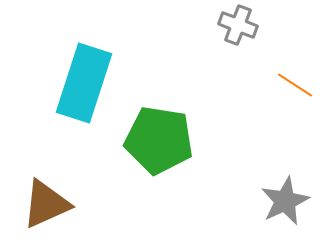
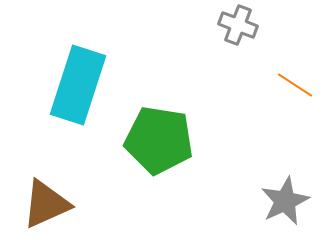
cyan rectangle: moved 6 px left, 2 px down
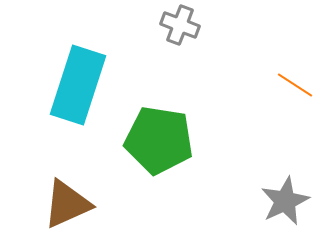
gray cross: moved 58 px left
brown triangle: moved 21 px right
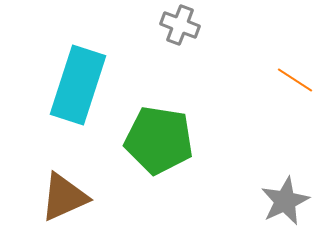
orange line: moved 5 px up
brown triangle: moved 3 px left, 7 px up
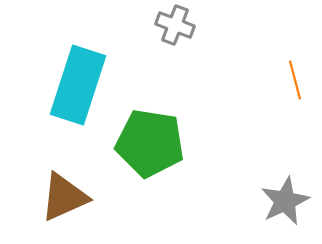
gray cross: moved 5 px left
orange line: rotated 42 degrees clockwise
green pentagon: moved 9 px left, 3 px down
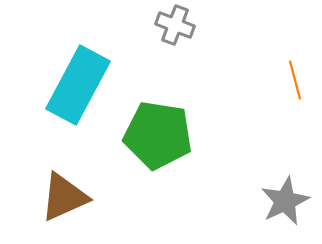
cyan rectangle: rotated 10 degrees clockwise
green pentagon: moved 8 px right, 8 px up
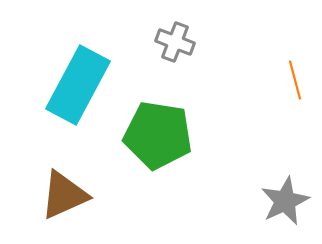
gray cross: moved 17 px down
brown triangle: moved 2 px up
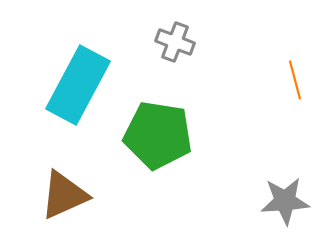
gray star: rotated 21 degrees clockwise
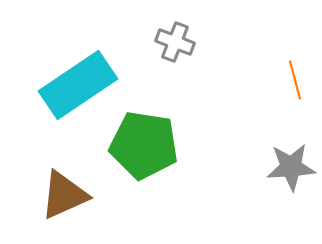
cyan rectangle: rotated 28 degrees clockwise
green pentagon: moved 14 px left, 10 px down
gray star: moved 6 px right, 34 px up
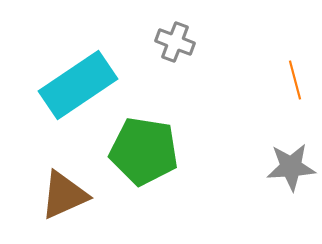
green pentagon: moved 6 px down
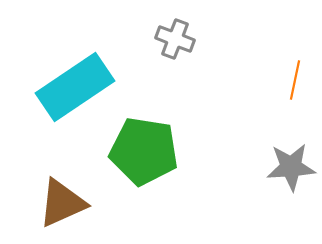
gray cross: moved 3 px up
orange line: rotated 27 degrees clockwise
cyan rectangle: moved 3 px left, 2 px down
brown triangle: moved 2 px left, 8 px down
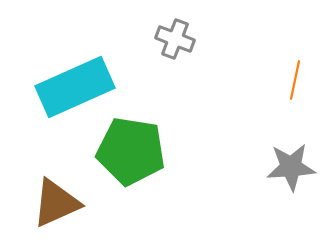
cyan rectangle: rotated 10 degrees clockwise
green pentagon: moved 13 px left
brown triangle: moved 6 px left
